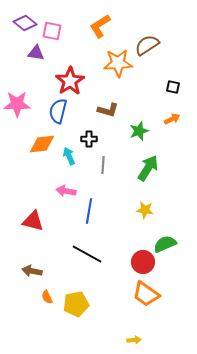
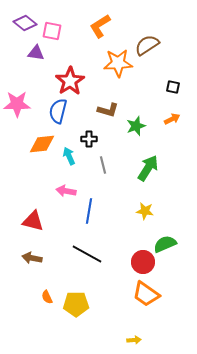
green star: moved 3 px left, 5 px up
gray line: rotated 18 degrees counterclockwise
yellow star: moved 1 px down
brown arrow: moved 13 px up
yellow pentagon: rotated 10 degrees clockwise
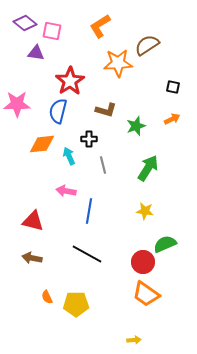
brown L-shape: moved 2 px left
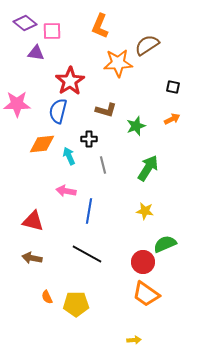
orange L-shape: rotated 35 degrees counterclockwise
pink square: rotated 12 degrees counterclockwise
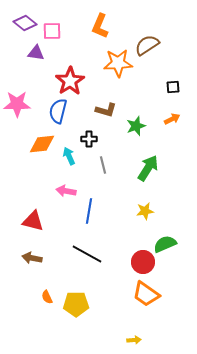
black square: rotated 16 degrees counterclockwise
yellow star: rotated 18 degrees counterclockwise
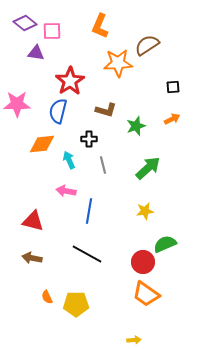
cyan arrow: moved 4 px down
green arrow: rotated 16 degrees clockwise
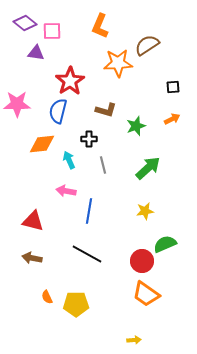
red circle: moved 1 px left, 1 px up
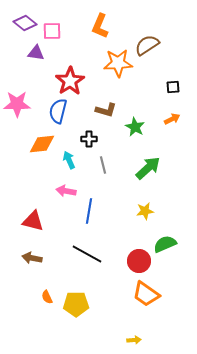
green star: moved 1 px left, 1 px down; rotated 24 degrees counterclockwise
red circle: moved 3 px left
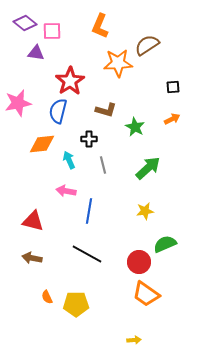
pink star: moved 1 px right, 1 px up; rotated 12 degrees counterclockwise
red circle: moved 1 px down
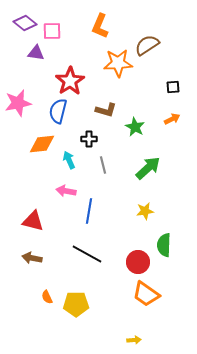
green semicircle: moved 1 px left, 1 px down; rotated 65 degrees counterclockwise
red circle: moved 1 px left
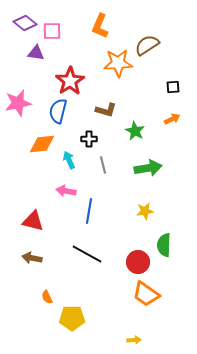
green star: moved 4 px down
green arrow: rotated 32 degrees clockwise
yellow pentagon: moved 4 px left, 14 px down
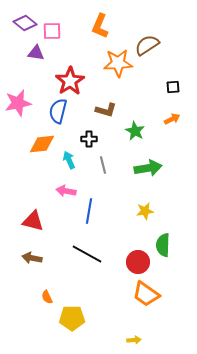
green semicircle: moved 1 px left
